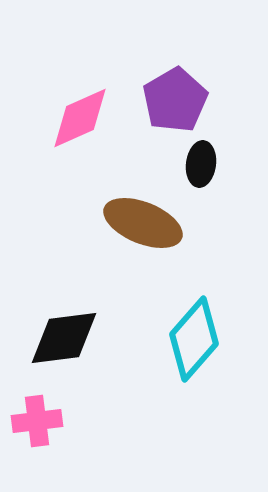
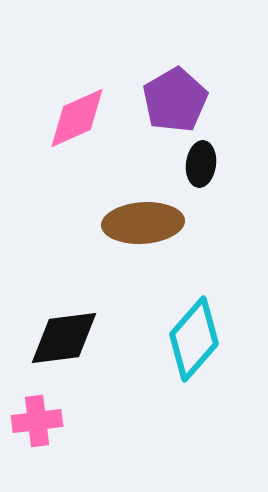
pink diamond: moved 3 px left
brown ellipse: rotated 26 degrees counterclockwise
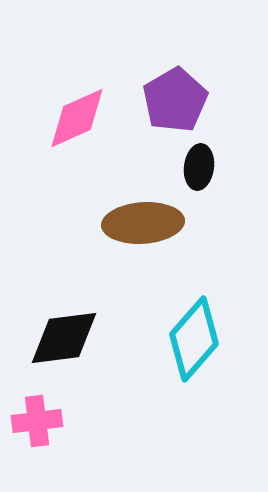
black ellipse: moved 2 px left, 3 px down
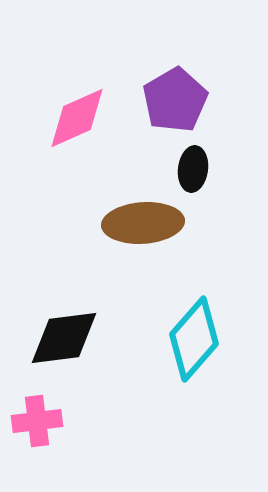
black ellipse: moved 6 px left, 2 px down
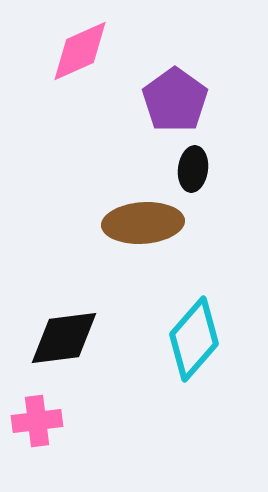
purple pentagon: rotated 6 degrees counterclockwise
pink diamond: moved 3 px right, 67 px up
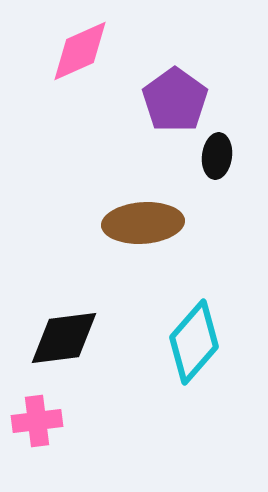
black ellipse: moved 24 px right, 13 px up
cyan diamond: moved 3 px down
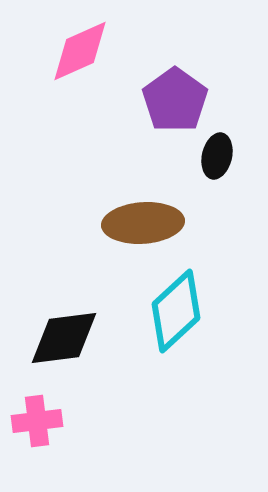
black ellipse: rotated 6 degrees clockwise
cyan diamond: moved 18 px left, 31 px up; rotated 6 degrees clockwise
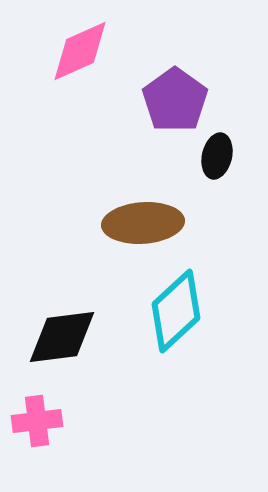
black diamond: moved 2 px left, 1 px up
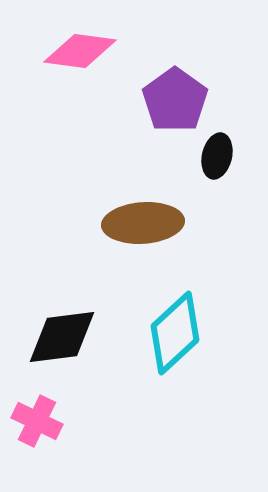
pink diamond: rotated 32 degrees clockwise
cyan diamond: moved 1 px left, 22 px down
pink cross: rotated 33 degrees clockwise
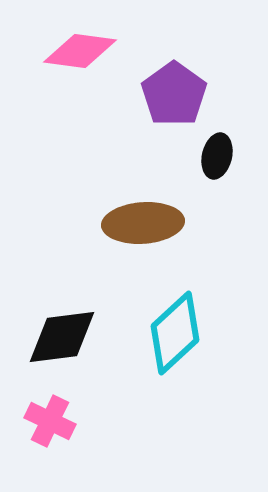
purple pentagon: moved 1 px left, 6 px up
pink cross: moved 13 px right
